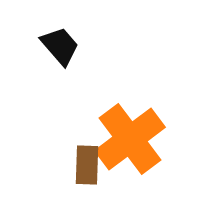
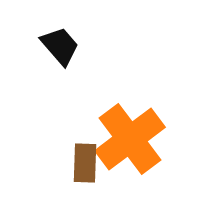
brown rectangle: moved 2 px left, 2 px up
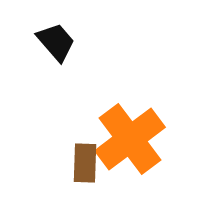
black trapezoid: moved 4 px left, 4 px up
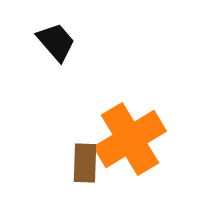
orange cross: rotated 6 degrees clockwise
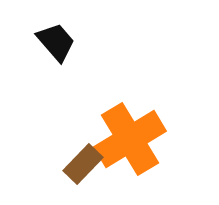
brown rectangle: moved 2 px left, 1 px down; rotated 42 degrees clockwise
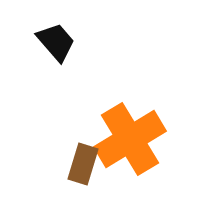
brown rectangle: rotated 27 degrees counterclockwise
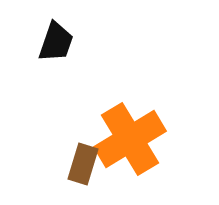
black trapezoid: rotated 60 degrees clockwise
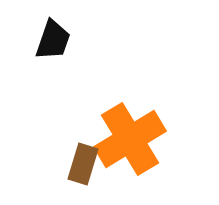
black trapezoid: moved 3 px left, 2 px up
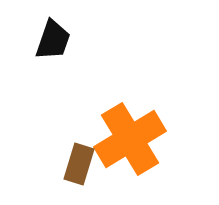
brown rectangle: moved 4 px left
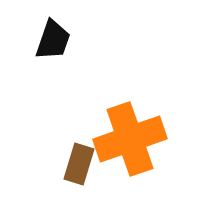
orange cross: rotated 12 degrees clockwise
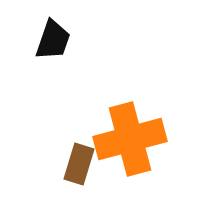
orange cross: rotated 4 degrees clockwise
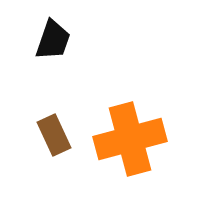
brown rectangle: moved 25 px left, 29 px up; rotated 42 degrees counterclockwise
